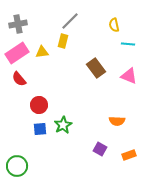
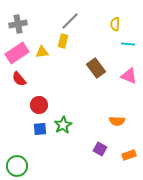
yellow semicircle: moved 1 px right, 1 px up; rotated 16 degrees clockwise
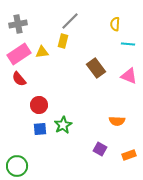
pink rectangle: moved 2 px right, 1 px down
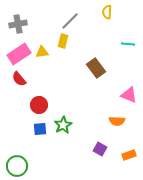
yellow semicircle: moved 8 px left, 12 px up
pink triangle: moved 19 px down
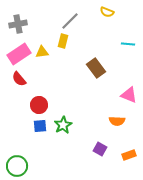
yellow semicircle: rotated 72 degrees counterclockwise
blue square: moved 3 px up
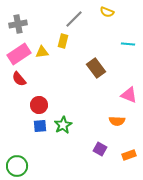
gray line: moved 4 px right, 2 px up
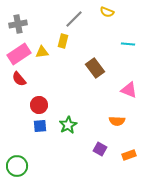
brown rectangle: moved 1 px left
pink triangle: moved 5 px up
green star: moved 5 px right
